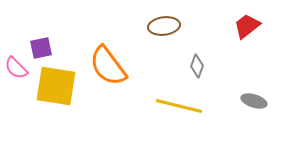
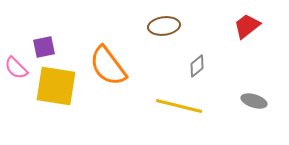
purple square: moved 3 px right, 1 px up
gray diamond: rotated 30 degrees clockwise
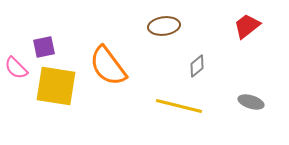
gray ellipse: moved 3 px left, 1 px down
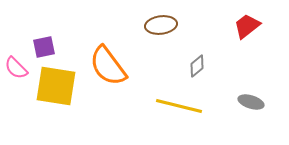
brown ellipse: moved 3 px left, 1 px up
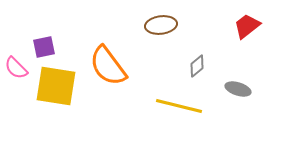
gray ellipse: moved 13 px left, 13 px up
